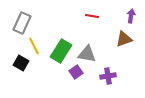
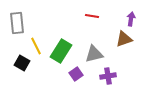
purple arrow: moved 3 px down
gray rectangle: moved 5 px left; rotated 30 degrees counterclockwise
yellow line: moved 2 px right
gray triangle: moved 7 px right; rotated 24 degrees counterclockwise
black square: moved 1 px right
purple square: moved 2 px down
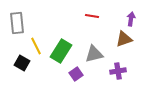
purple cross: moved 10 px right, 5 px up
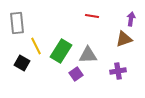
gray triangle: moved 6 px left, 1 px down; rotated 12 degrees clockwise
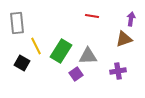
gray triangle: moved 1 px down
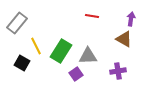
gray rectangle: rotated 45 degrees clockwise
brown triangle: rotated 48 degrees clockwise
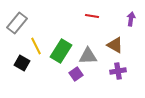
brown triangle: moved 9 px left, 6 px down
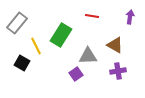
purple arrow: moved 1 px left, 2 px up
green rectangle: moved 16 px up
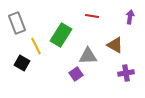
gray rectangle: rotated 60 degrees counterclockwise
purple cross: moved 8 px right, 2 px down
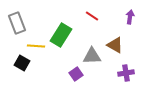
red line: rotated 24 degrees clockwise
yellow line: rotated 60 degrees counterclockwise
gray triangle: moved 4 px right
